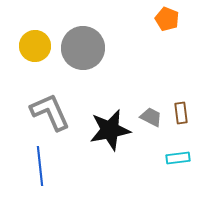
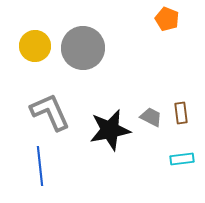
cyan rectangle: moved 4 px right, 1 px down
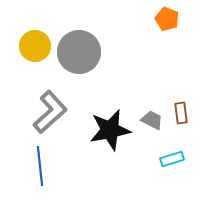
gray circle: moved 4 px left, 4 px down
gray L-shape: rotated 72 degrees clockwise
gray trapezoid: moved 1 px right, 3 px down
cyan rectangle: moved 10 px left; rotated 10 degrees counterclockwise
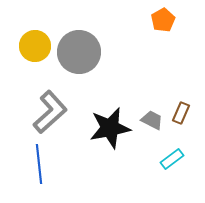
orange pentagon: moved 4 px left, 1 px down; rotated 20 degrees clockwise
brown rectangle: rotated 30 degrees clockwise
black star: moved 2 px up
cyan rectangle: rotated 20 degrees counterclockwise
blue line: moved 1 px left, 2 px up
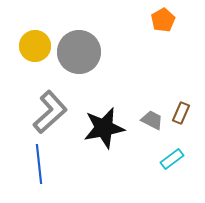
black star: moved 6 px left
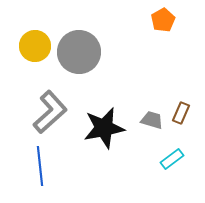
gray trapezoid: rotated 10 degrees counterclockwise
blue line: moved 1 px right, 2 px down
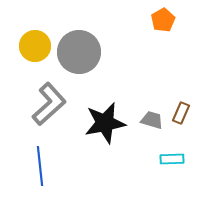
gray L-shape: moved 1 px left, 8 px up
black star: moved 1 px right, 5 px up
cyan rectangle: rotated 35 degrees clockwise
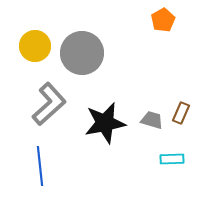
gray circle: moved 3 px right, 1 px down
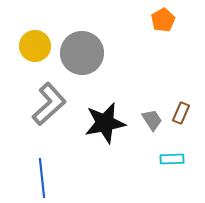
gray trapezoid: rotated 40 degrees clockwise
blue line: moved 2 px right, 12 px down
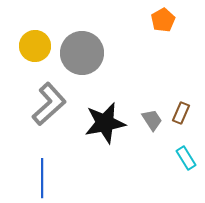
cyan rectangle: moved 14 px right, 1 px up; rotated 60 degrees clockwise
blue line: rotated 6 degrees clockwise
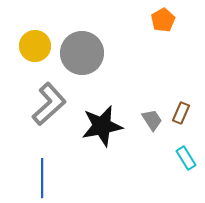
black star: moved 3 px left, 3 px down
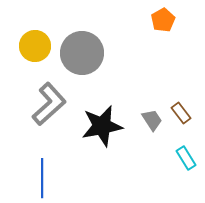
brown rectangle: rotated 60 degrees counterclockwise
